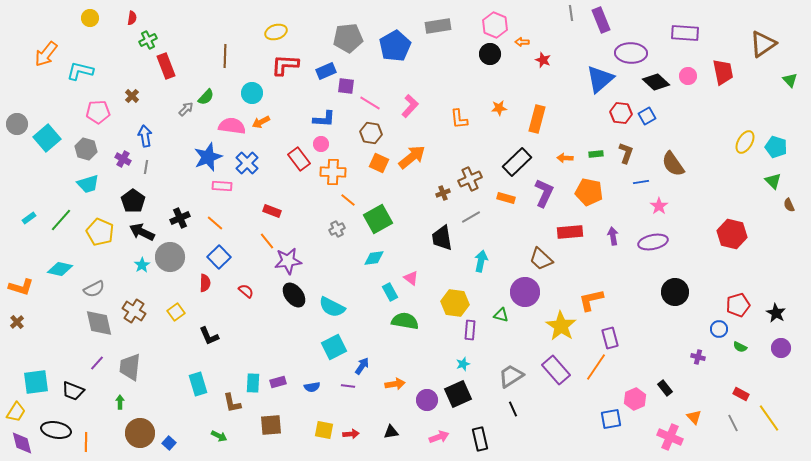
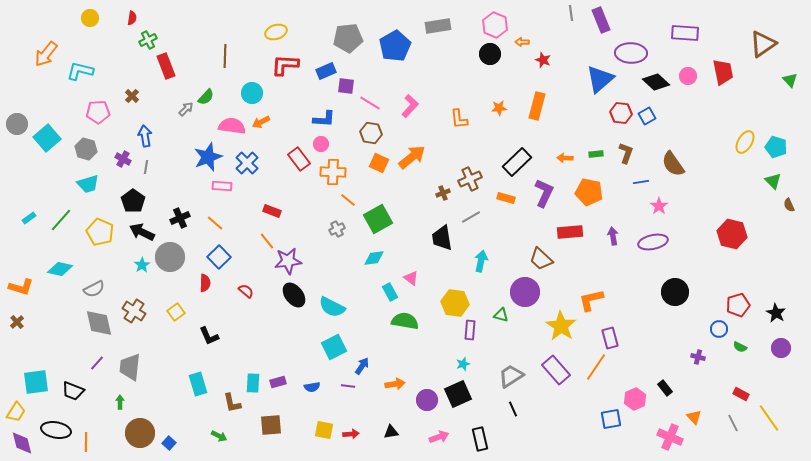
orange rectangle at (537, 119): moved 13 px up
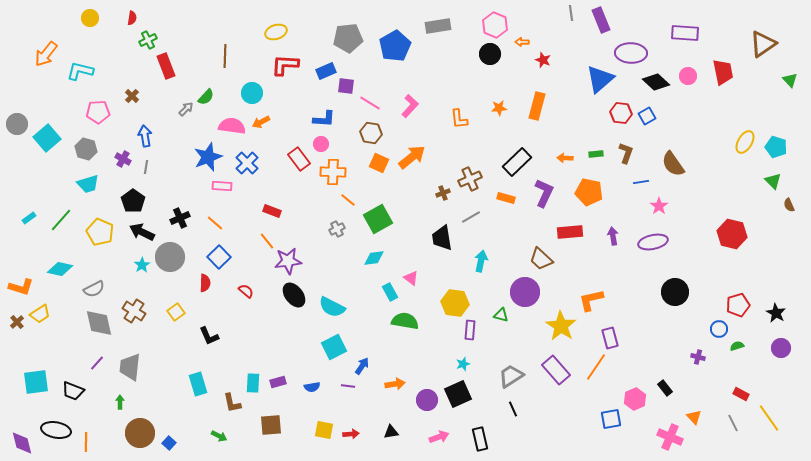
green semicircle at (740, 347): moved 3 px left, 1 px up; rotated 136 degrees clockwise
yellow trapezoid at (16, 412): moved 24 px right, 98 px up; rotated 25 degrees clockwise
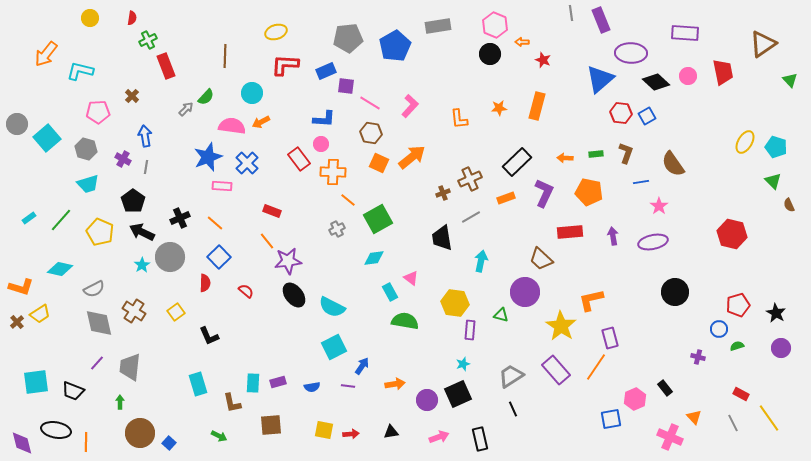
orange rectangle at (506, 198): rotated 36 degrees counterclockwise
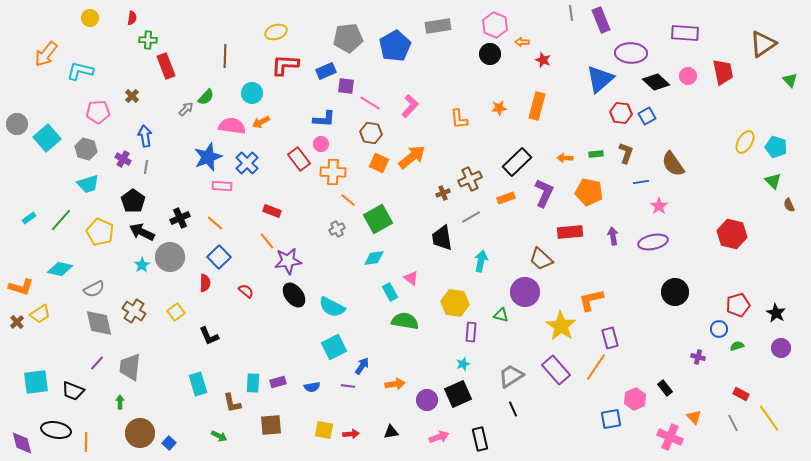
green cross at (148, 40): rotated 30 degrees clockwise
purple rectangle at (470, 330): moved 1 px right, 2 px down
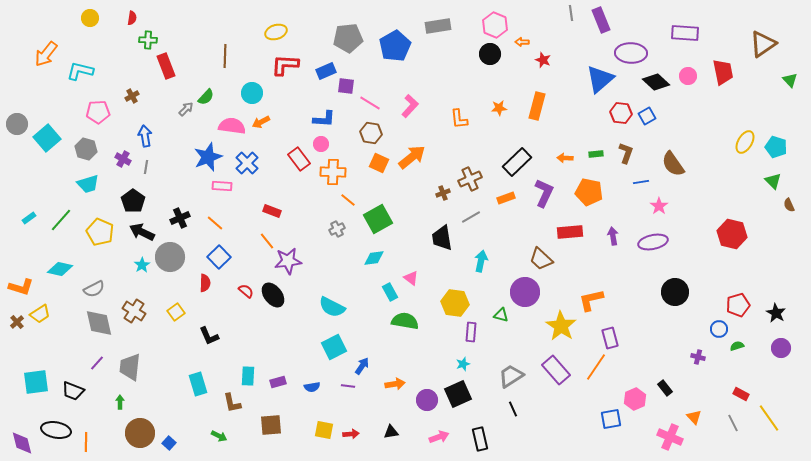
brown cross at (132, 96): rotated 16 degrees clockwise
black ellipse at (294, 295): moved 21 px left
cyan rectangle at (253, 383): moved 5 px left, 7 px up
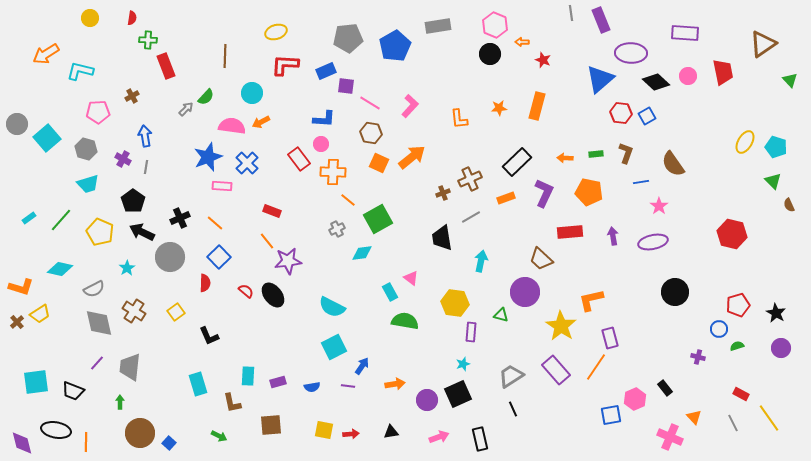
orange arrow at (46, 54): rotated 20 degrees clockwise
cyan diamond at (374, 258): moved 12 px left, 5 px up
cyan star at (142, 265): moved 15 px left, 3 px down
blue square at (611, 419): moved 4 px up
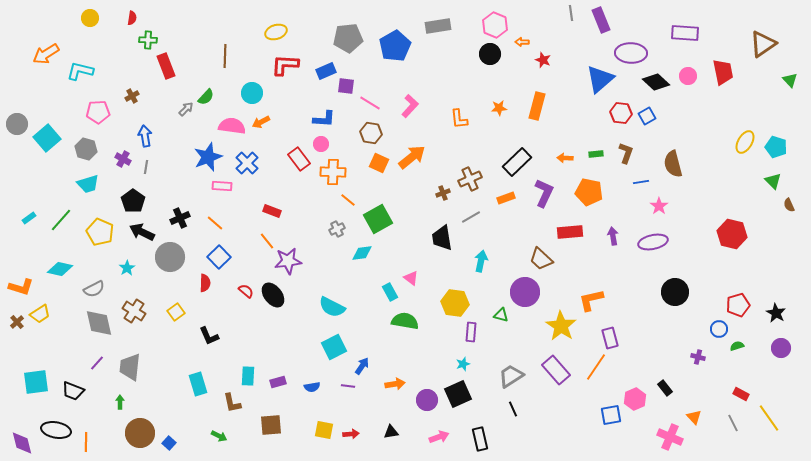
brown semicircle at (673, 164): rotated 20 degrees clockwise
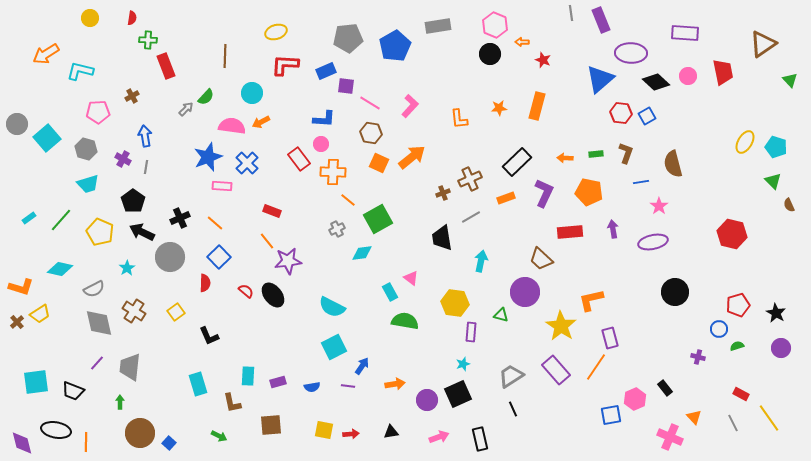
purple arrow at (613, 236): moved 7 px up
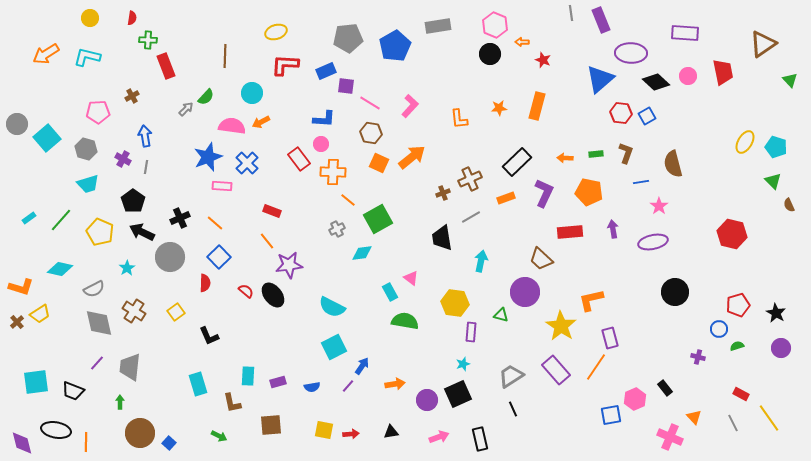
cyan L-shape at (80, 71): moved 7 px right, 14 px up
purple star at (288, 261): moved 1 px right, 4 px down
purple line at (348, 386): rotated 56 degrees counterclockwise
